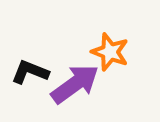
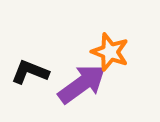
purple arrow: moved 7 px right
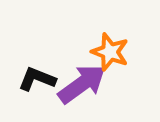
black L-shape: moved 7 px right, 7 px down
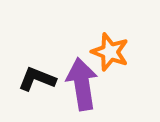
purple arrow: rotated 63 degrees counterclockwise
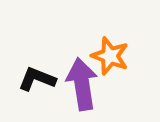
orange star: moved 4 px down
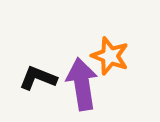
black L-shape: moved 1 px right, 1 px up
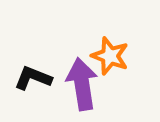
black L-shape: moved 5 px left
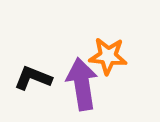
orange star: moved 2 px left; rotated 15 degrees counterclockwise
